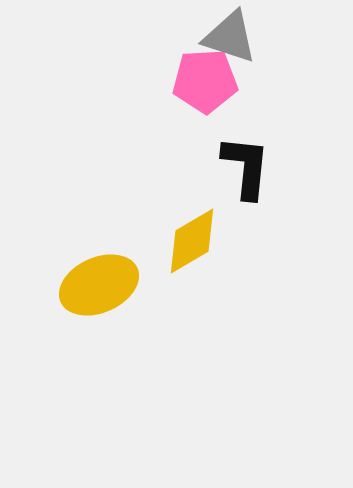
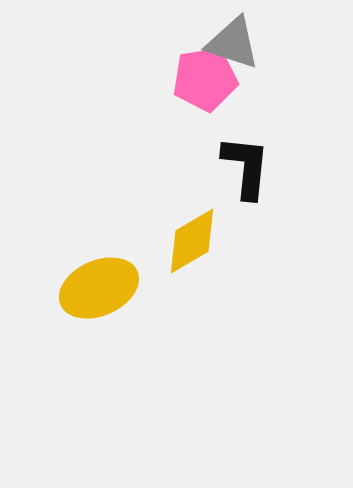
gray triangle: moved 3 px right, 6 px down
pink pentagon: moved 2 px up; rotated 6 degrees counterclockwise
yellow ellipse: moved 3 px down
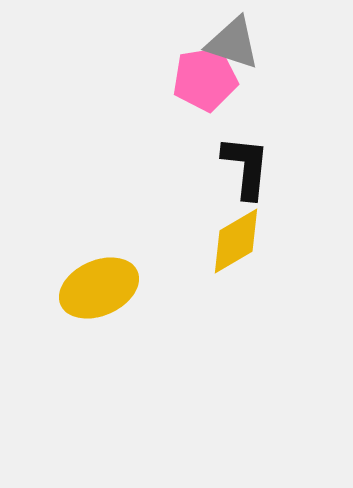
yellow diamond: moved 44 px right
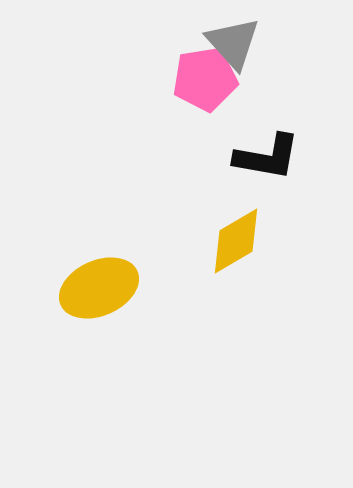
gray triangle: rotated 30 degrees clockwise
black L-shape: moved 21 px right, 10 px up; rotated 94 degrees clockwise
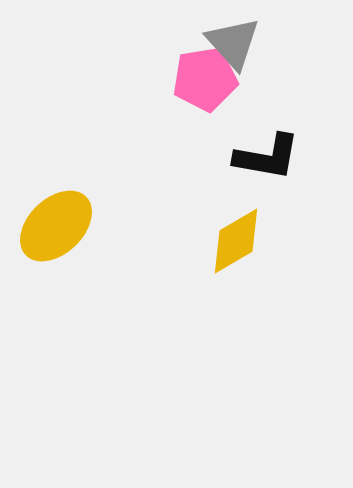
yellow ellipse: moved 43 px left, 62 px up; rotated 20 degrees counterclockwise
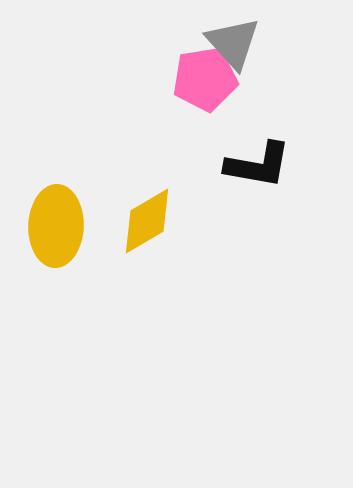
black L-shape: moved 9 px left, 8 px down
yellow ellipse: rotated 44 degrees counterclockwise
yellow diamond: moved 89 px left, 20 px up
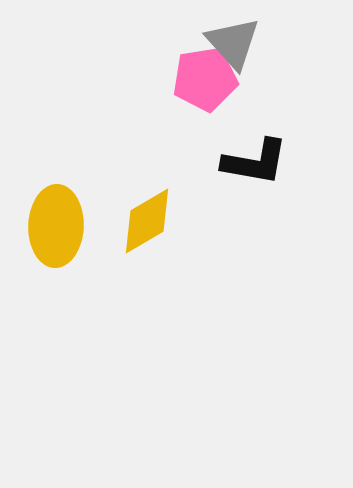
black L-shape: moved 3 px left, 3 px up
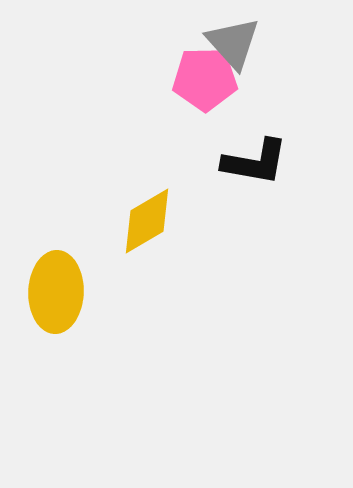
pink pentagon: rotated 8 degrees clockwise
yellow ellipse: moved 66 px down
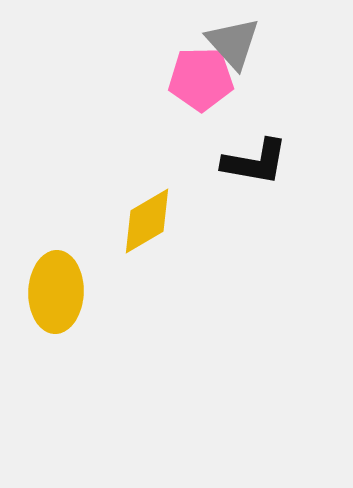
pink pentagon: moved 4 px left
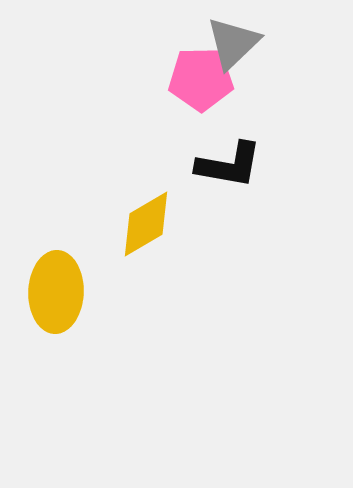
gray triangle: rotated 28 degrees clockwise
black L-shape: moved 26 px left, 3 px down
yellow diamond: moved 1 px left, 3 px down
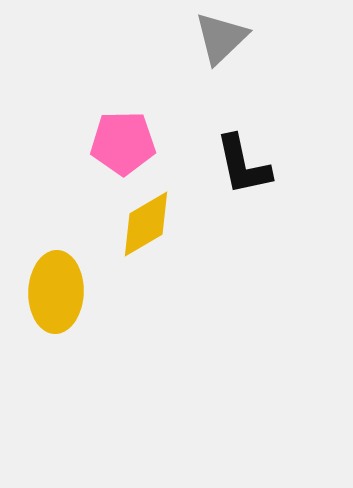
gray triangle: moved 12 px left, 5 px up
pink pentagon: moved 78 px left, 64 px down
black L-shape: moved 14 px right; rotated 68 degrees clockwise
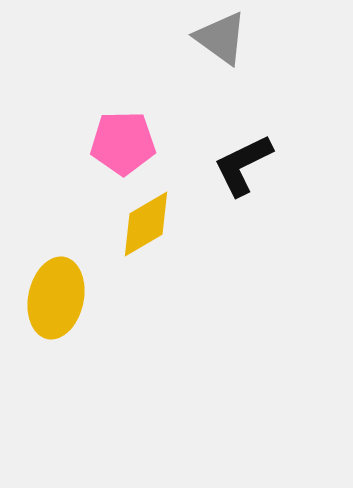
gray triangle: rotated 40 degrees counterclockwise
black L-shape: rotated 76 degrees clockwise
yellow ellipse: moved 6 px down; rotated 10 degrees clockwise
